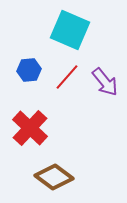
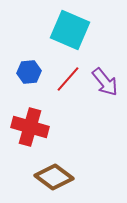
blue hexagon: moved 2 px down
red line: moved 1 px right, 2 px down
red cross: moved 1 px up; rotated 27 degrees counterclockwise
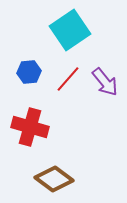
cyan square: rotated 33 degrees clockwise
brown diamond: moved 2 px down
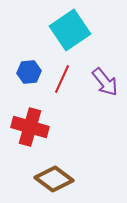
red line: moved 6 px left; rotated 16 degrees counterclockwise
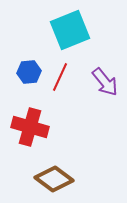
cyan square: rotated 12 degrees clockwise
red line: moved 2 px left, 2 px up
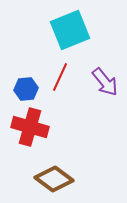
blue hexagon: moved 3 px left, 17 px down
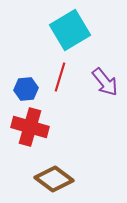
cyan square: rotated 9 degrees counterclockwise
red line: rotated 8 degrees counterclockwise
